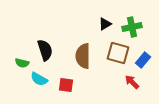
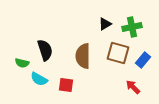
red arrow: moved 1 px right, 5 px down
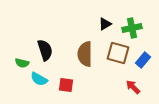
green cross: moved 1 px down
brown semicircle: moved 2 px right, 2 px up
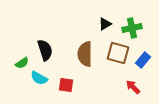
green semicircle: rotated 48 degrees counterclockwise
cyan semicircle: moved 1 px up
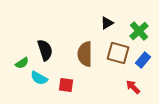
black triangle: moved 2 px right, 1 px up
green cross: moved 7 px right, 3 px down; rotated 30 degrees counterclockwise
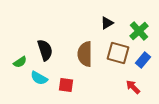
green semicircle: moved 2 px left, 1 px up
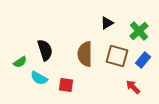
brown square: moved 1 px left, 3 px down
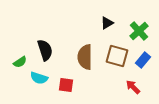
brown semicircle: moved 3 px down
cyan semicircle: rotated 12 degrees counterclockwise
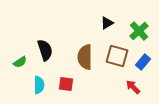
blue rectangle: moved 2 px down
cyan semicircle: moved 7 px down; rotated 108 degrees counterclockwise
red square: moved 1 px up
